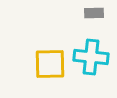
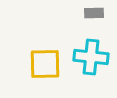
yellow square: moved 5 px left
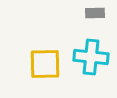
gray rectangle: moved 1 px right
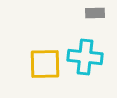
cyan cross: moved 6 px left
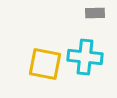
yellow square: rotated 12 degrees clockwise
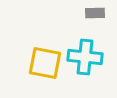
yellow square: moved 1 px up
